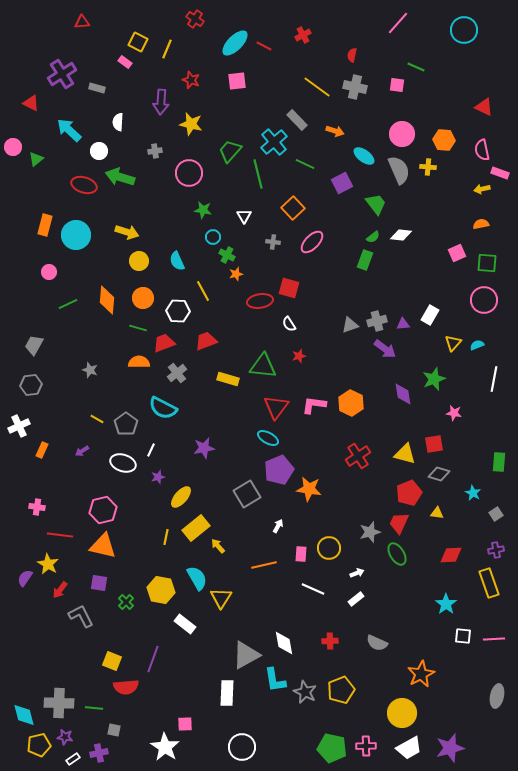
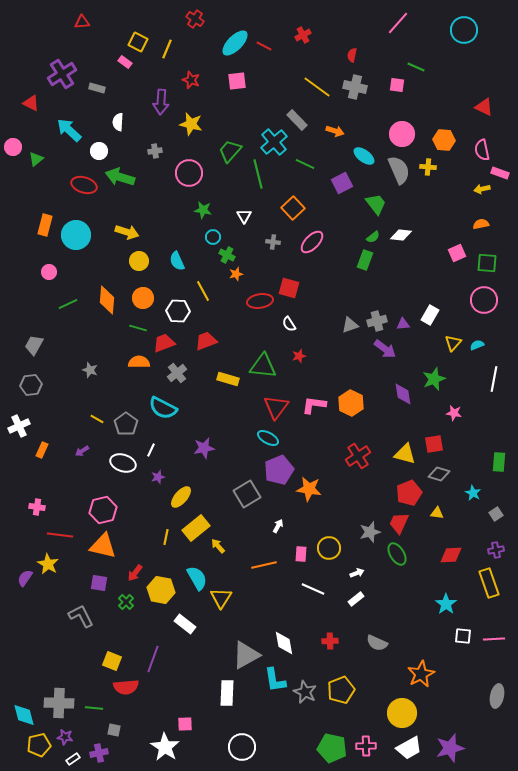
red arrow at (60, 590): moved 75 px right, 17 px up
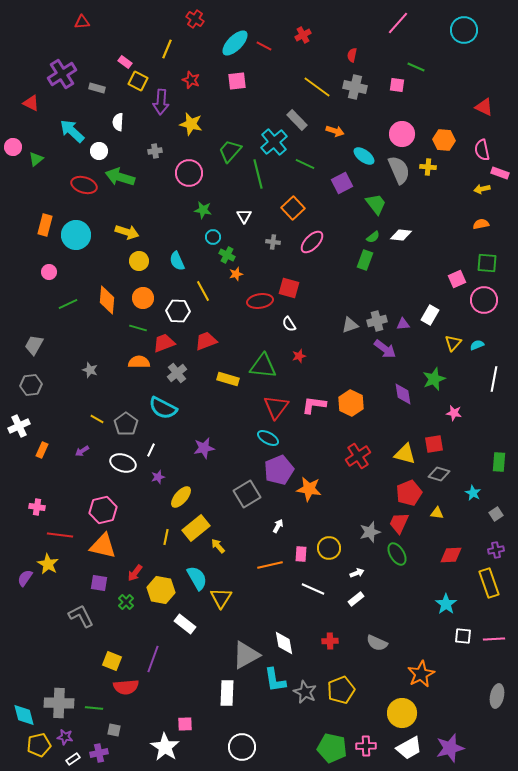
yellow square at (138, 42): moved 39 px down
cyan arrow at (69, 130): moved 3 px right, 1 px down
pink square at (457, 253): moved 26 px down
orange line at (264, 565): moved 6 px right
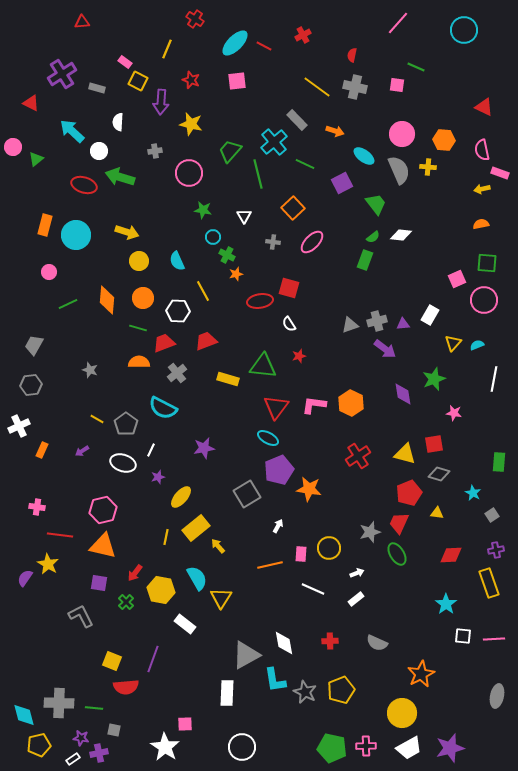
gray square at (496, 514): moved 4 px left, 1 px down
purple star at (65, 737): moved 16 px right, 1 px down
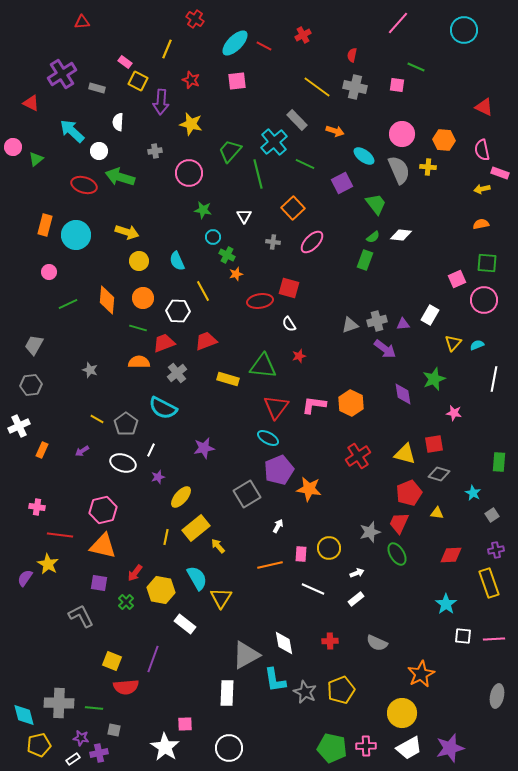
white circle at (242, 747): moved 13 px left, 1 px down
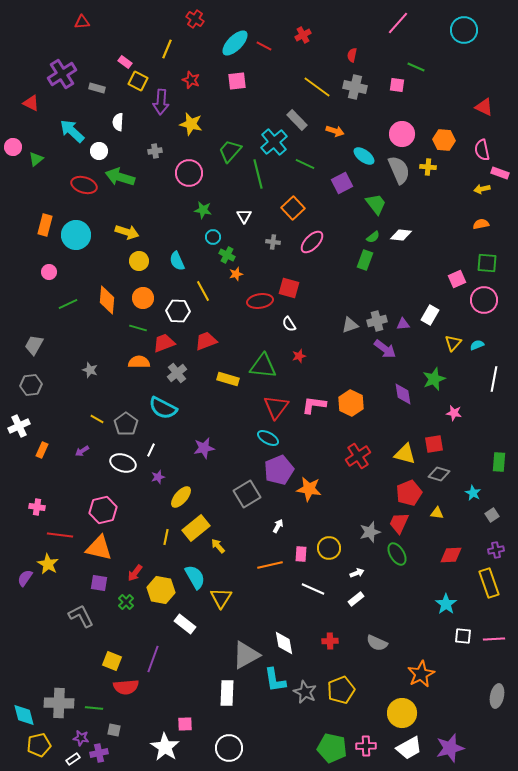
orange triangle at (103, 546): moved 4 px left, 2 px down
cyan semicircle at (197, 578): moved 2 px left, 1 px up
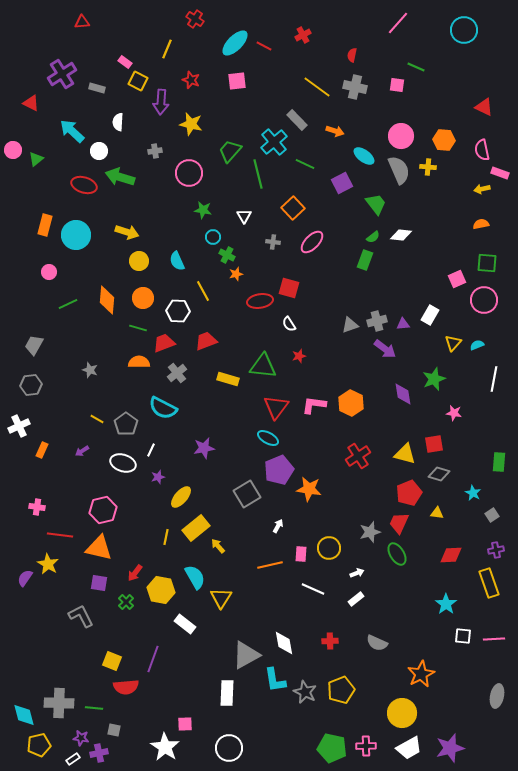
pink circle at (402, 134): moved 1 px left, 2 px down
pink circle at (13, 147): moved 3 px down
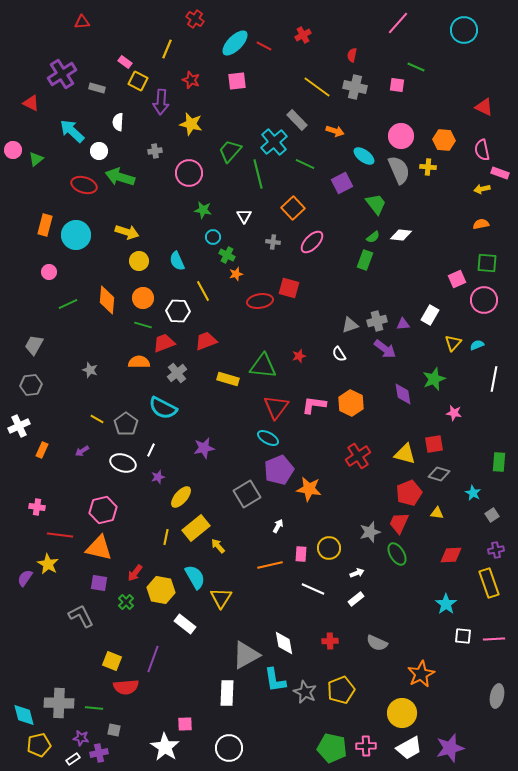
white semicircle at (289, 324): moved 50 px right, 30 px down
green line at (138, 328): moved 5 px right, 3 px up
